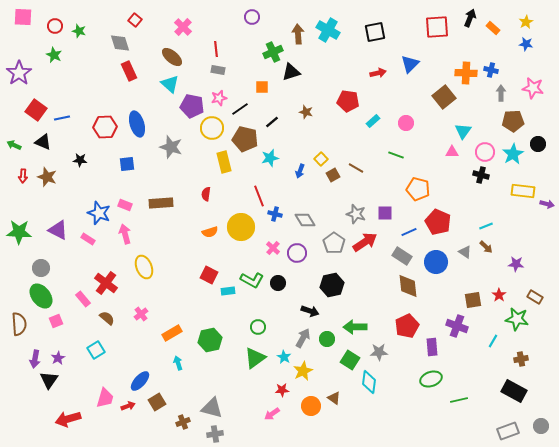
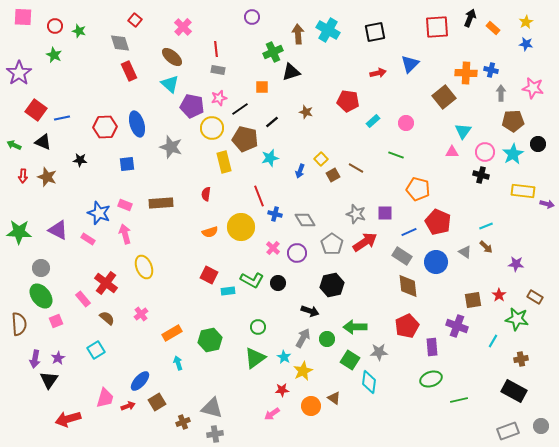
gray pentagon at (334, 243): moved 2 px left, 1 px down
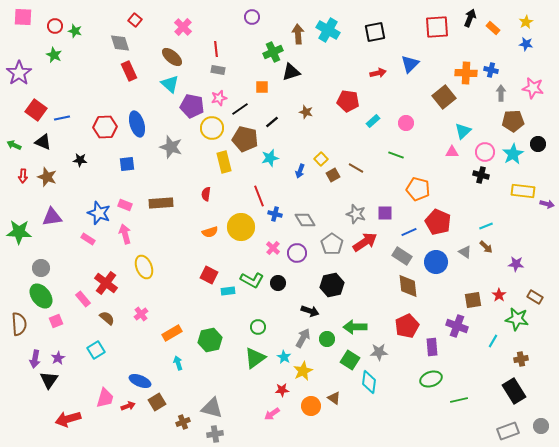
green star at (79, 31): moved 4 px left
cyan triangle at (463, 131): rotated 12 degrees clockwise
purple triangle at (58, 230): moved 6 px left, 13 px up; rotated 35 degrees counterclockwise
blue ellipse at (140, 381): rotated 70 degrees clockwise
black rectangle at (514, 391): rotated 30 degrees clockwise
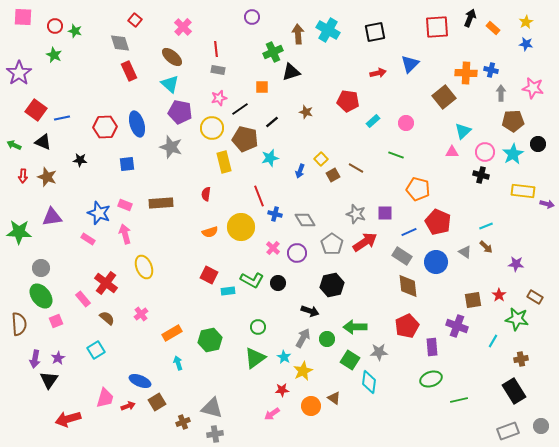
purple pentagon at (192, 106): moved 12 px left, 6 px down
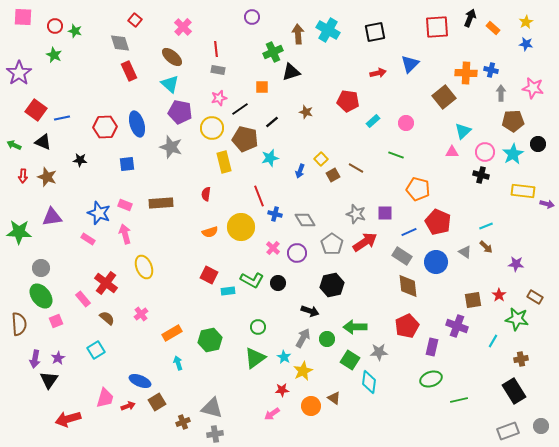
purple rectangle at (432, 347): rotated 18 degrees clockwise
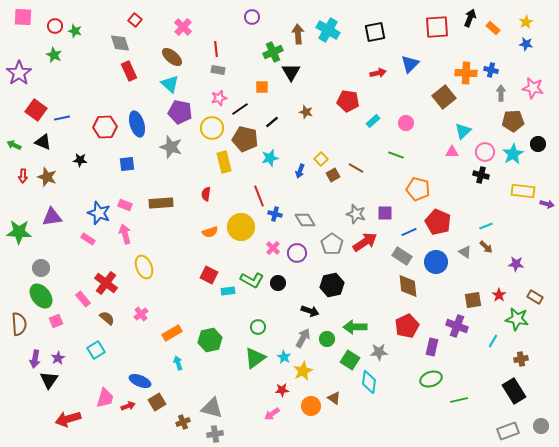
black triangle at (291, 72): rotated 42 degrees counterclockwise
